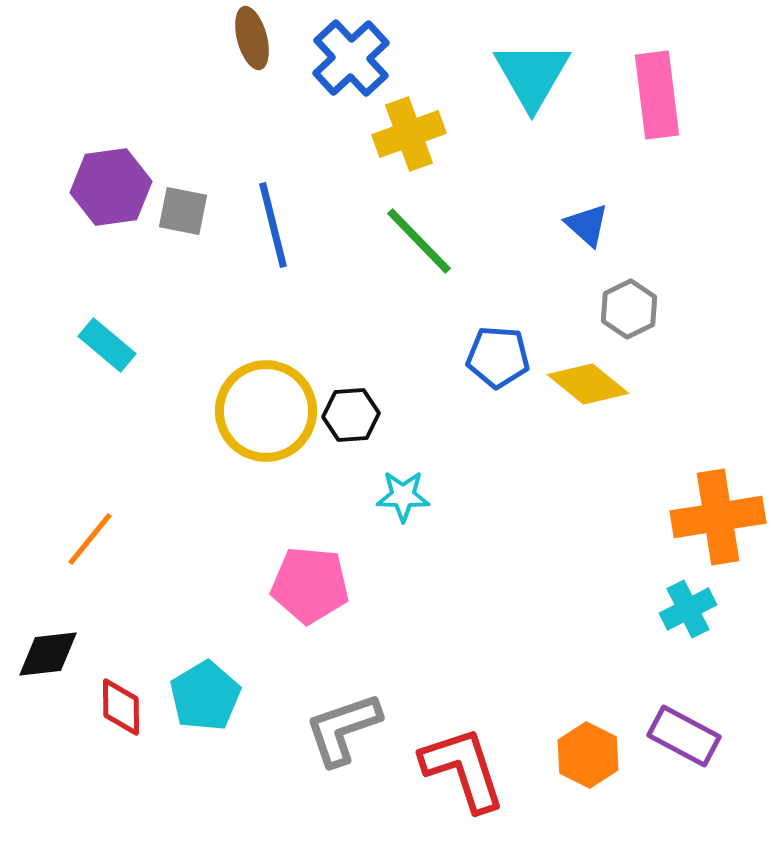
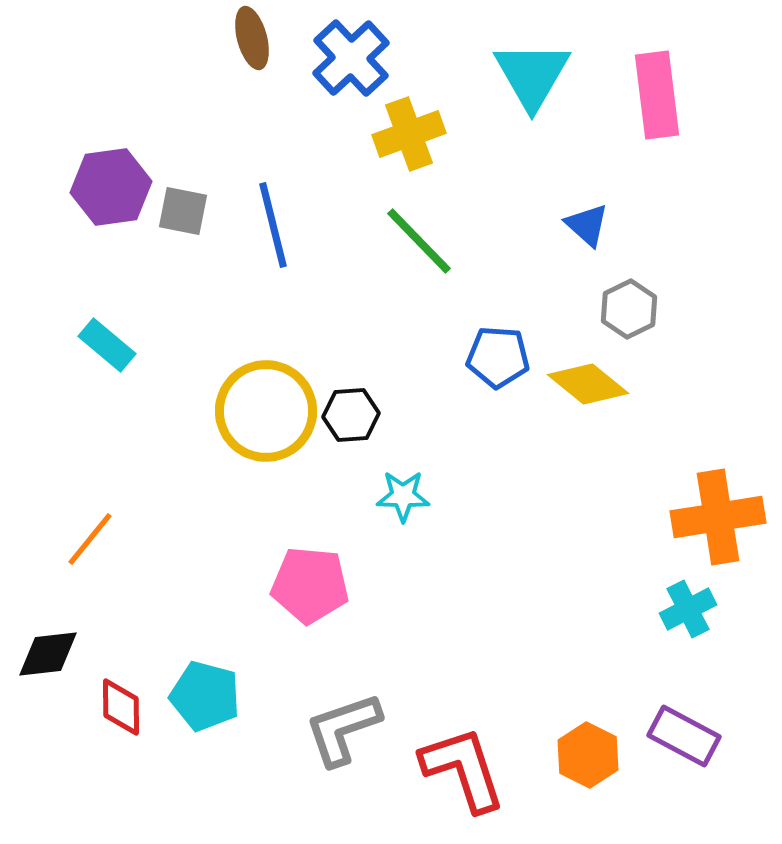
cyan pentagon: rotated 26 degrees counterclockwise
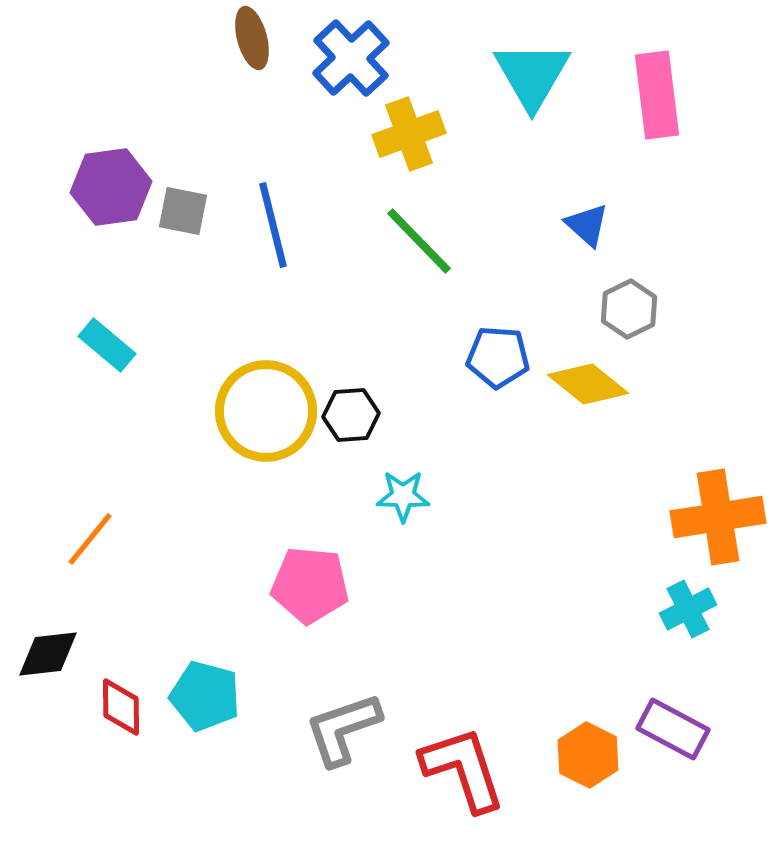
purple rectangle: moved 11 px left, 7 px up
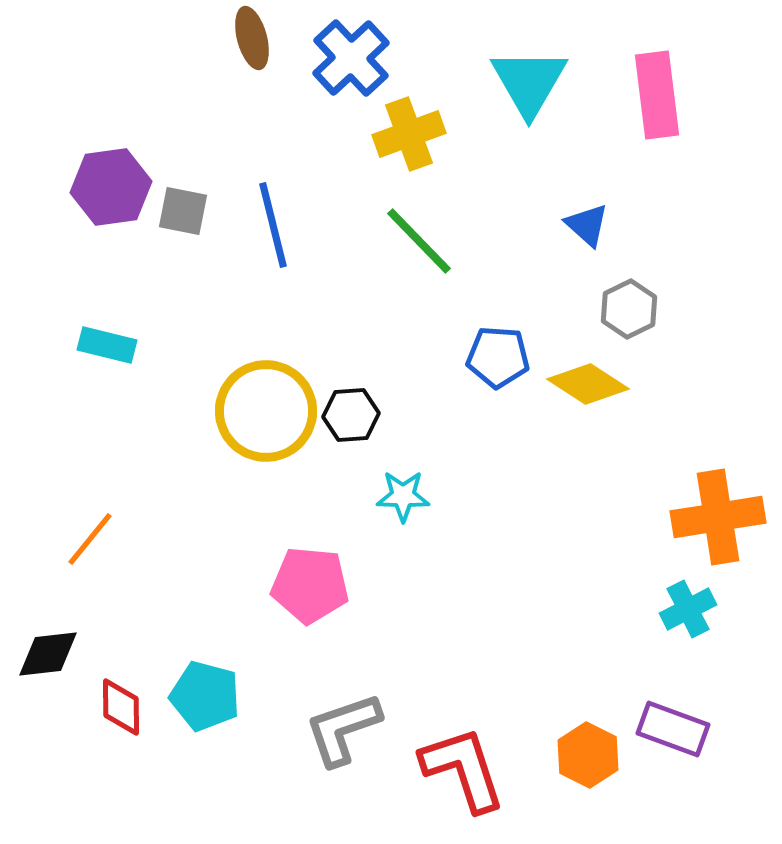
cyan triangle: moved 3 px left, 7 px down
cyan rectangle: rotated 26 degrees counterclockwise
yellow diamond: rotated 6 degrees counterclockwise
purple rectangle: rotated 8 degrees counterclockwise
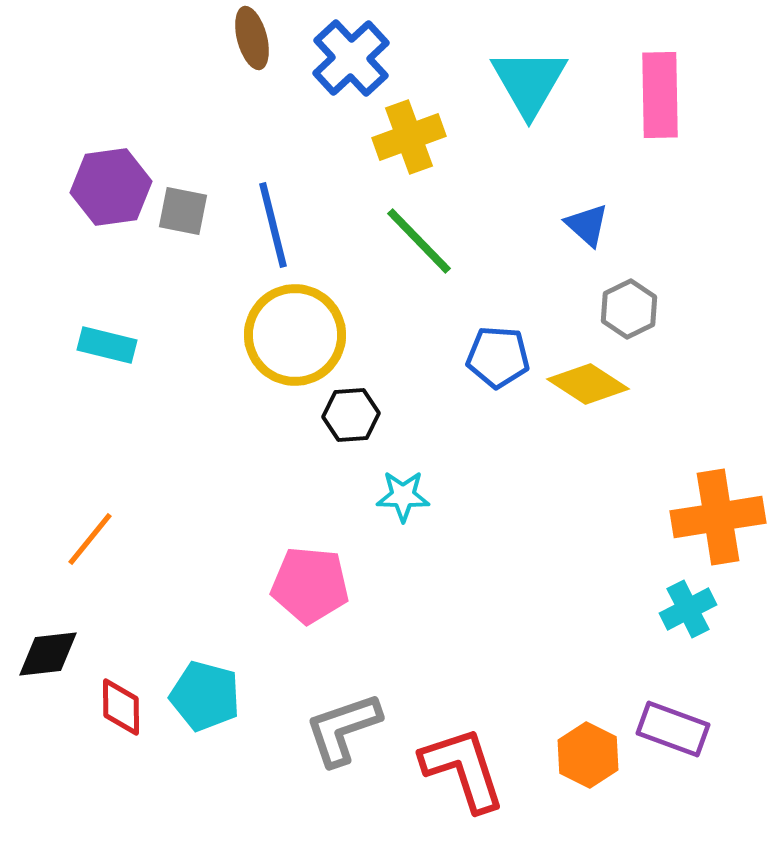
pink rectangle: moved 3 px right; rotated 6 degrees clockwise
yellow cross: moved 3 px down
yellow circle: moved 29 px right, 76 px up
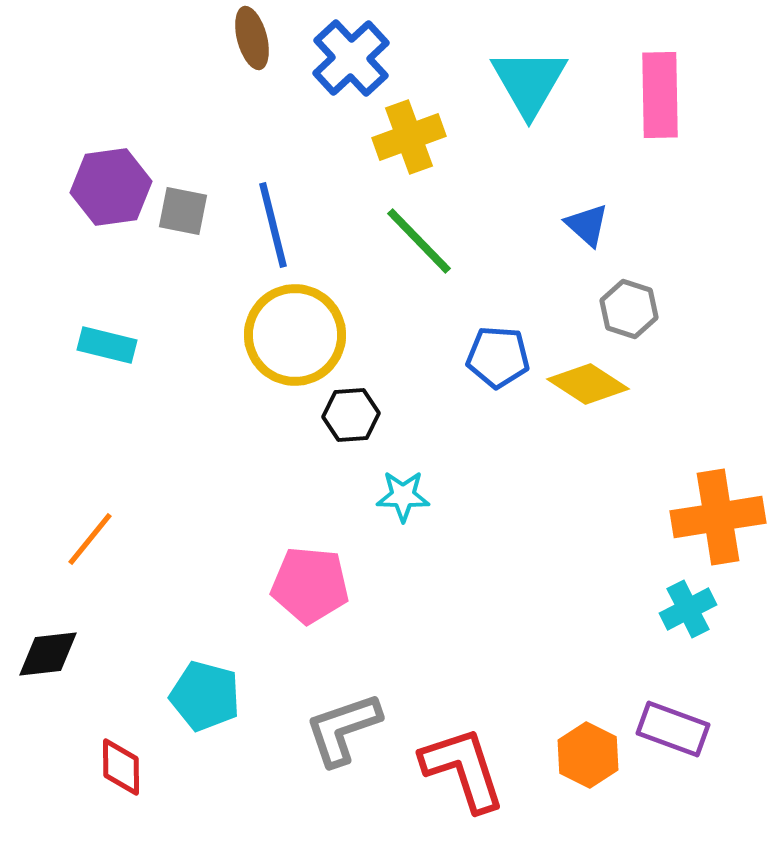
gray hexagon: rotated 16 degrees counterclockwise
red diamond: moved 60 px down
